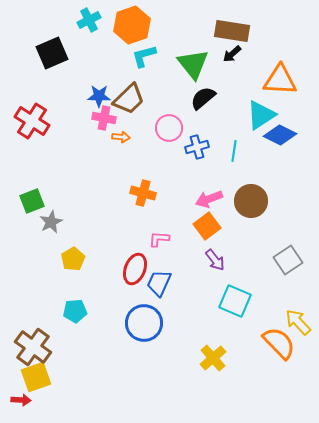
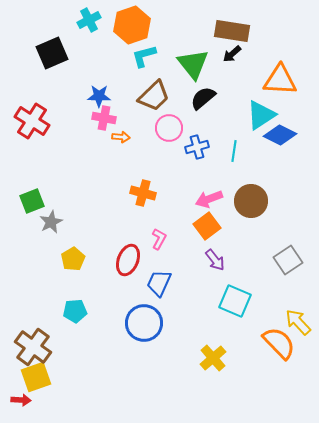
brown trapezoid: moved 25 px right, 3 px up
pink L-shape: rotated 115 degrees clockwise
red ellipse: moved 7 px left, 9 px up
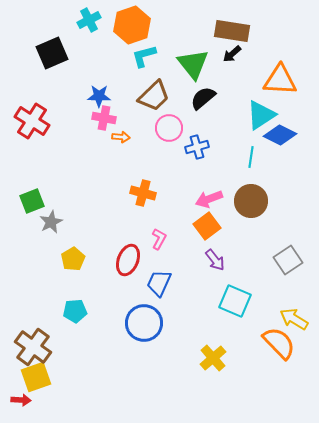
cyan line: moved 17 px right, 6 px down
yellow arrow: moved 4 px left, 3 px up; rotated 16 degrees counterclockwise
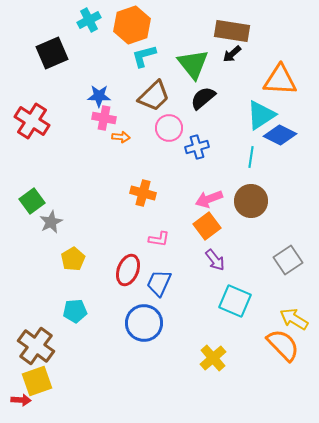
green square: rotated 15 degrees counterclockwise
pink L-shape: rotated 70 degrees clockwise
red ellipse: moved 10 px down
orange semicircle: moved 4 px right, 2 px down
brown cross: moved 3 px right, 1 px up
yellow square: moved 1 px right, 4 px down
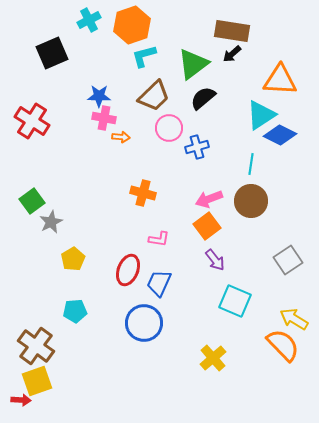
green triangle: rotated 32 degrees clockwise
cyan line: moved 7 px down
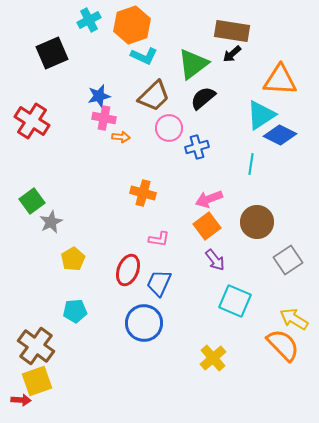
cyan L-shape: rotated 140 degrees counterclockwise
blue star: rotated 15 degrees counterclockwise
brown circle: moved 6 px right, 21 px down
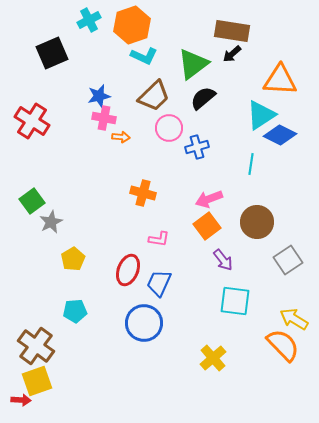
purple arrow: moved 8 px right
cyan square: rotated 16 degrees counterclockwise
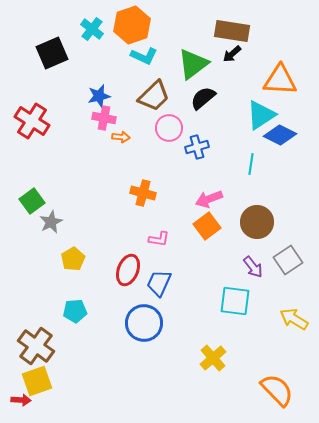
cyan cross: moved 3 px right, 9 px down; rotated 25 degrees counterclockwise
purple arrow: moved 30 px right, 7 px down
orange semicircle: moved 6 px left, 45 px down
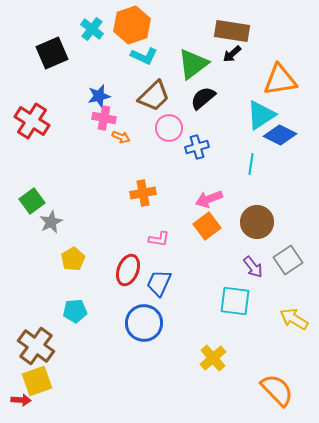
orange triangle: rotated 12 degrees counterclockwise
orange arrow: rotated 18 degrees clockwise
orange cross: rotated 25 degrees counterclockwise
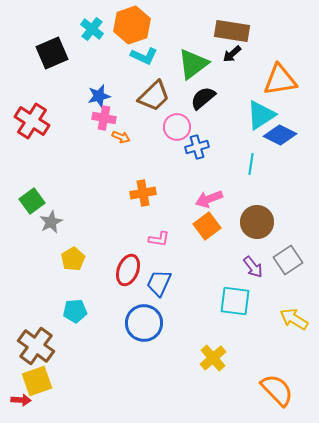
pink circle: moved 8 px right, 1 px up
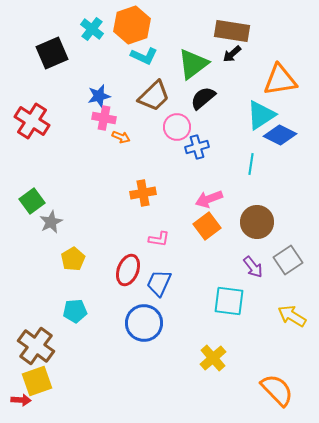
cyan square: moved 6 px left
yellow arrow: moved 2 px left, 3 px up
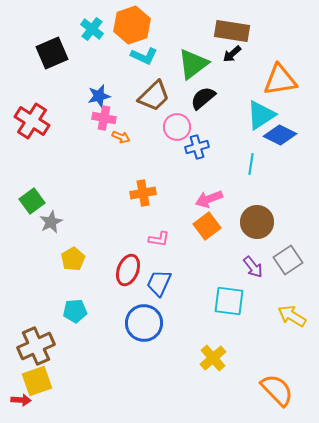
brown cross: rotated 30 degrees clockwise
